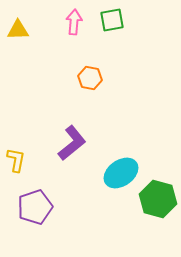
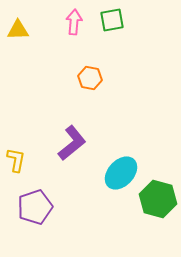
cyan ellipse: rotated 12 degrees counterclockwise
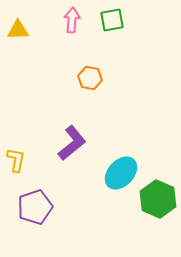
pink arrow: moved 2 px left, 2 px up
green hexagon: rotated 9 degrees clockwise
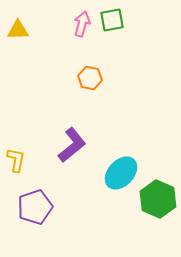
pink arrow: moved 10 px right, 4 px down; rotated 10 degrees clockwise
purple L-shape: moved 2 px down
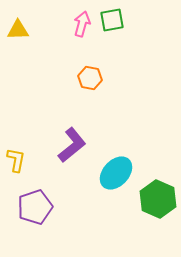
cyan ellipse: moved 5 px left
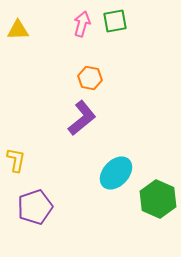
green square: moved 3 px right, 1 px down
purple L-shape: moved 10 px right, 27 px up
